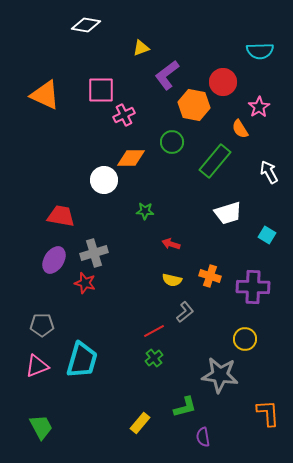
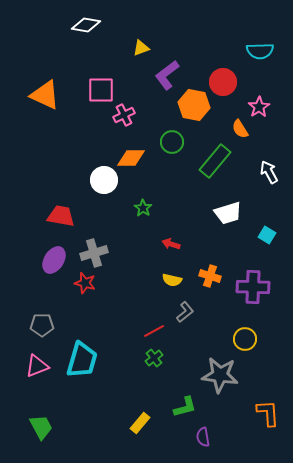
green star: moved 2 px left, 3 px up; rotated 30 degrees clockwise
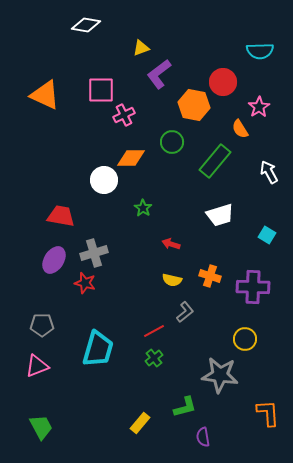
purple L-shape: moved 8 px left, 1 px up
white trapezoid: moved 8 px left, 2 px down
cyan trapezoid: moved 16 px right, 11 px up
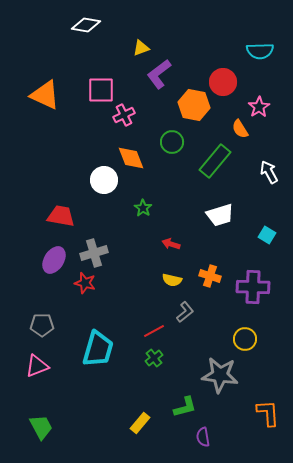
orange diamond: rotated 68 degrees clockwise
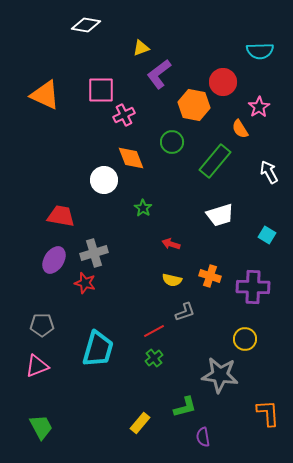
gray L-shape: rotated 20 degrees clockwise
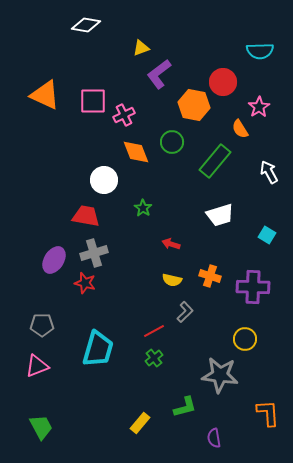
pink square: moved 8 px left, 11 px down
orange diamond: moved 5 px right, 6 px up
red trapezoid: moved 25 px right
gray L-shape: rotated 25 degrees counterclockwise
purple semicircle: moved 11 px right, 1 px down
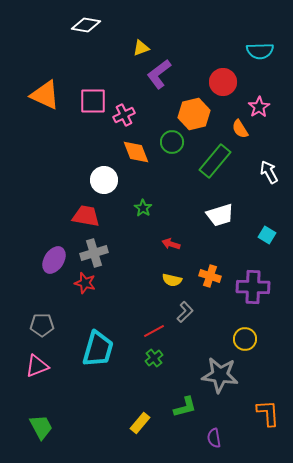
orange hexagon: moved 9 px down; rotated 24 degrees counterclockwise
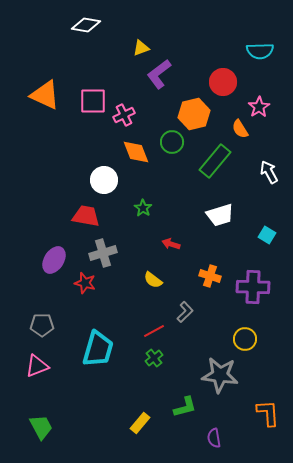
gray cross: moved 9 px right
yellow semicircle: moved 19 px left; rotated 24 degrees clockwise
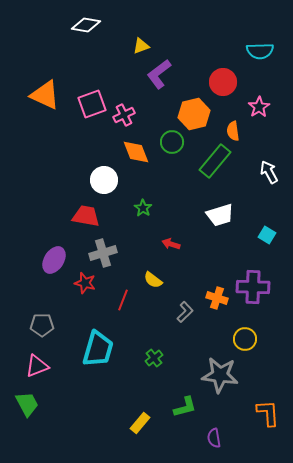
yellow triangle: moved 2 px up
pink square: moved 1 px left, 3 px down; rotated 20 degrees counterclockwise
orange semicircle: moved 7 px left, 2 px down; rotated 24 degrees clockwise
orange cross: moved 7 px right, 22 px down
red line: moved 31 px left, 31 px up; rotated 40 degrees counterclockwise
green trapezoid: moved 14 px left, 23 px up
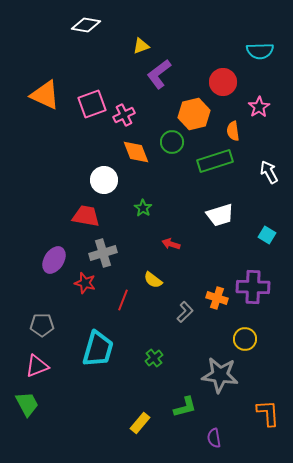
green rectangle: rotated 32 degrees clockwise
